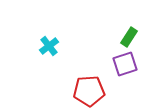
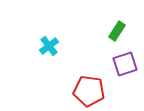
green rectangle: moved 12 px left, 6 px up
red pentagon: rotated 12 degrees clockwise
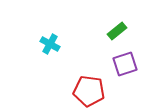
green rectangle: rotated 18 degrees clockwise
cyan cross: moved 1 px right, 2 px up; rotated 24 degrees counterclockwise
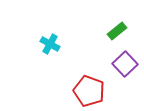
purple square: rotated 25 degrees counterclockwise
red pentagon: rotated 12 degrees clockwise
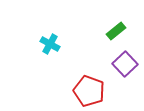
green rectangle: moved 1 px left
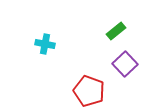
cyan cross: moved 5 px left; rotated 18 degrees counterclockwise
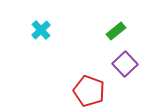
cyan cross: moved 4 px left, 14 px up; rotated 36 degrees clockwise
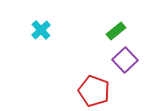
purple square: moved 4 px up
red pentagon: moved 5 px right
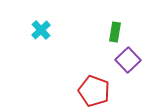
green rectangle: moved 1 px left, 1 px down; rotated 42 degrees counterclockwise
purple square: moved 3 px right
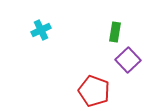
cyan cross: rotated 18 degrees clockwise
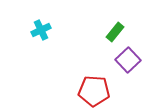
green rectangle: rotated 30 degrees clockwise
red pentagon: rotated 16 degrees counterclockwise
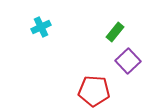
cyan cross: moved 3 px up
purple square: moved 1 px down
